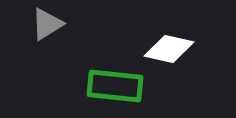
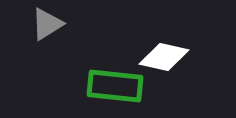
white diamond: moved 5 px left, 8 px down
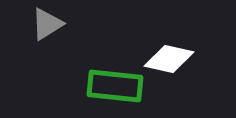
white diamond: moved 5 px right, 2 px down
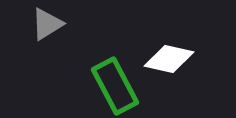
green rectangle: rotated 56 degrees clockwise
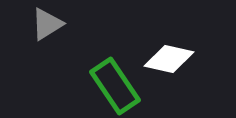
green rectangle: rotated 6 degrees counterclockwise
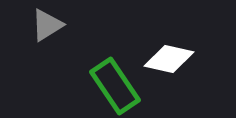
gray triangle: moved 1 px down
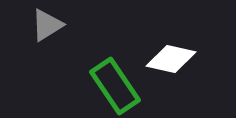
white diamond: moved 2 px right
